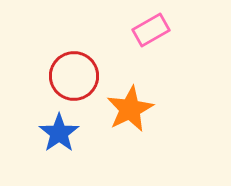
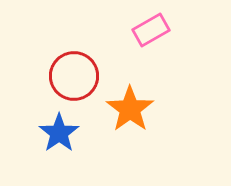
orange star: rotated 9 degrees counterclockwise
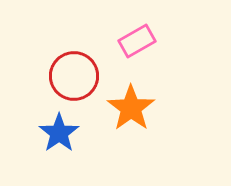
pink rectangle: moved 14 px left, 11 px down
orange star: moved 1 px right, 1 px up
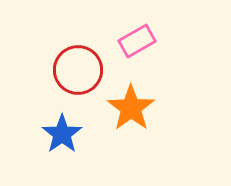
red circle: moved 4 px right, 6 px up
blue star: moved 3 px right, 1 px down
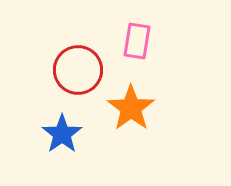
pink rectangle: rotated 51 degrees counterclockwise
